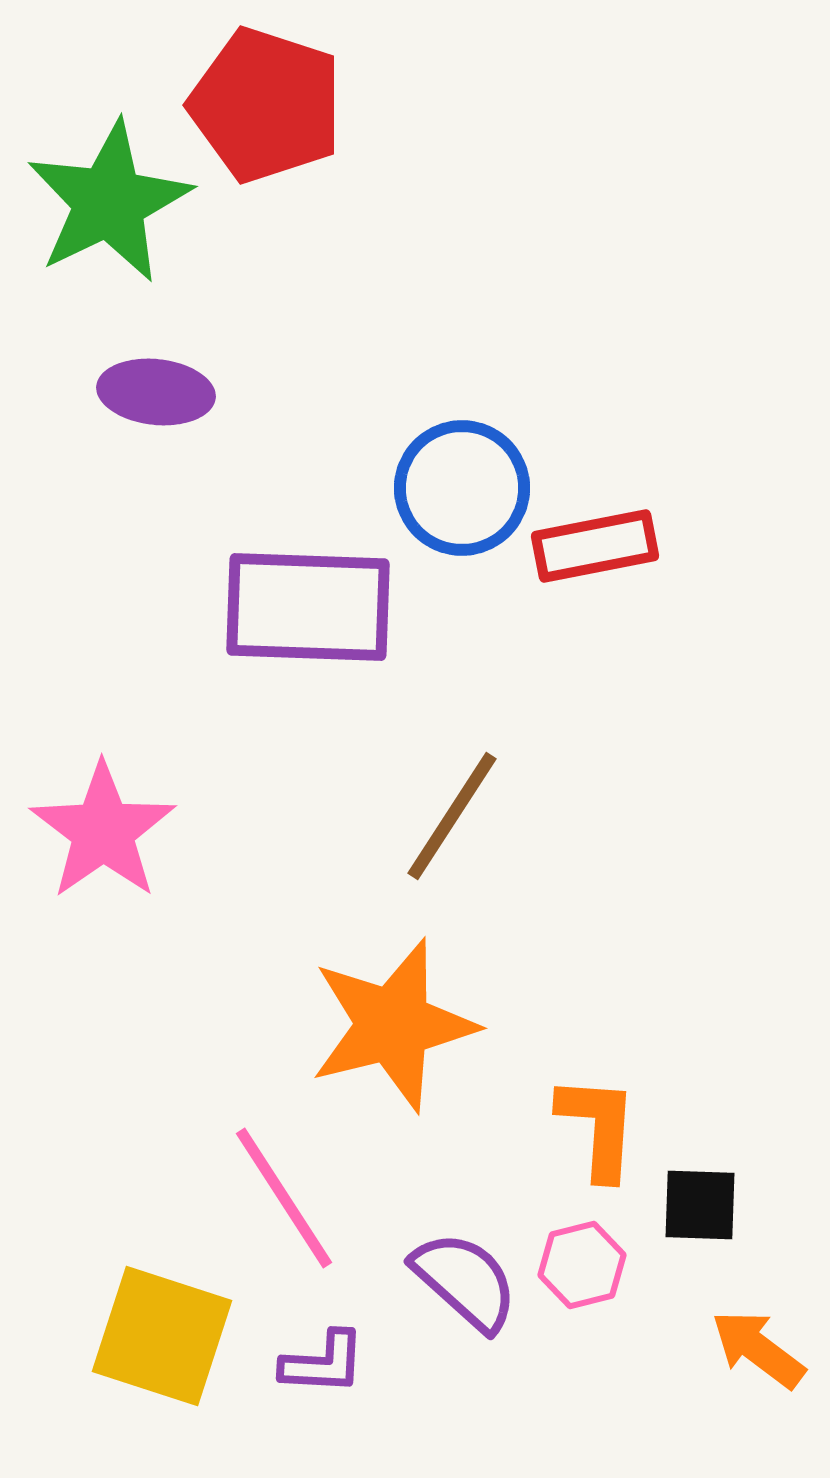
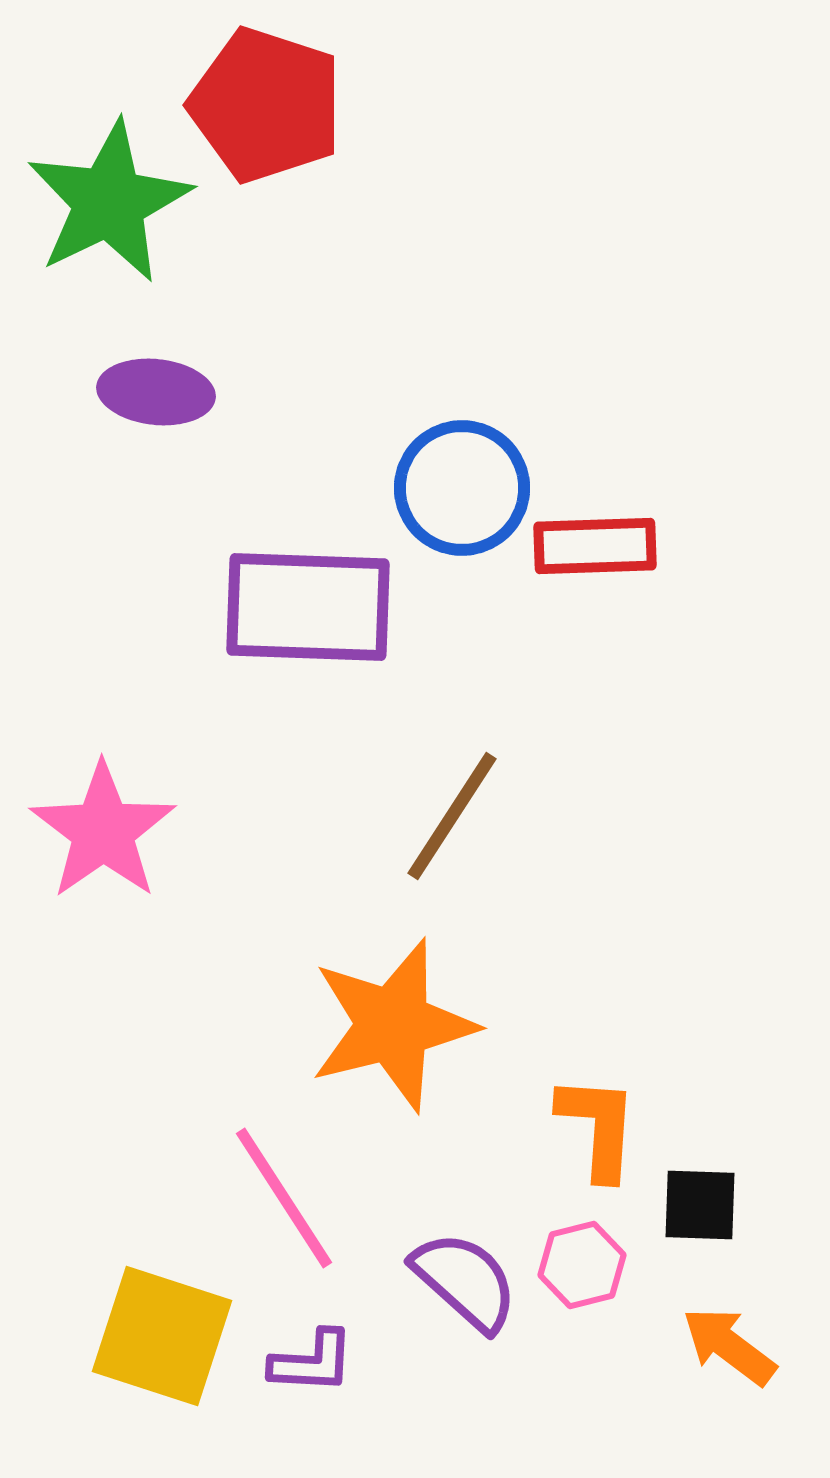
red rectangle: rotated 9 degrees clockwise
orange arrow: moved 29 px left, 3 px up
purple L-shape: moved 11 px left, 1 px up
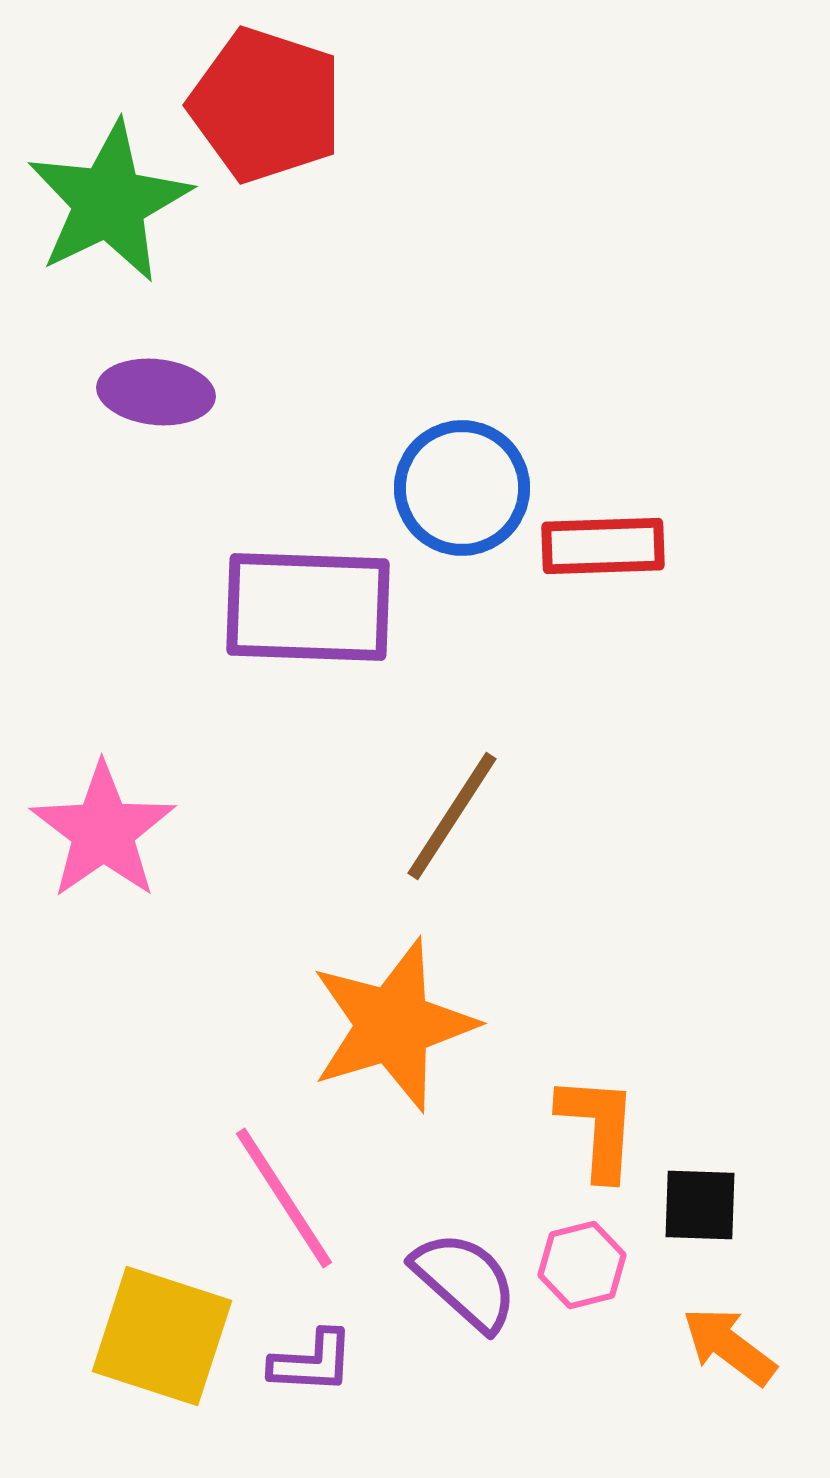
red rectangle: moved 8 px right
orange star: rotated 3 degrees counterclockwise
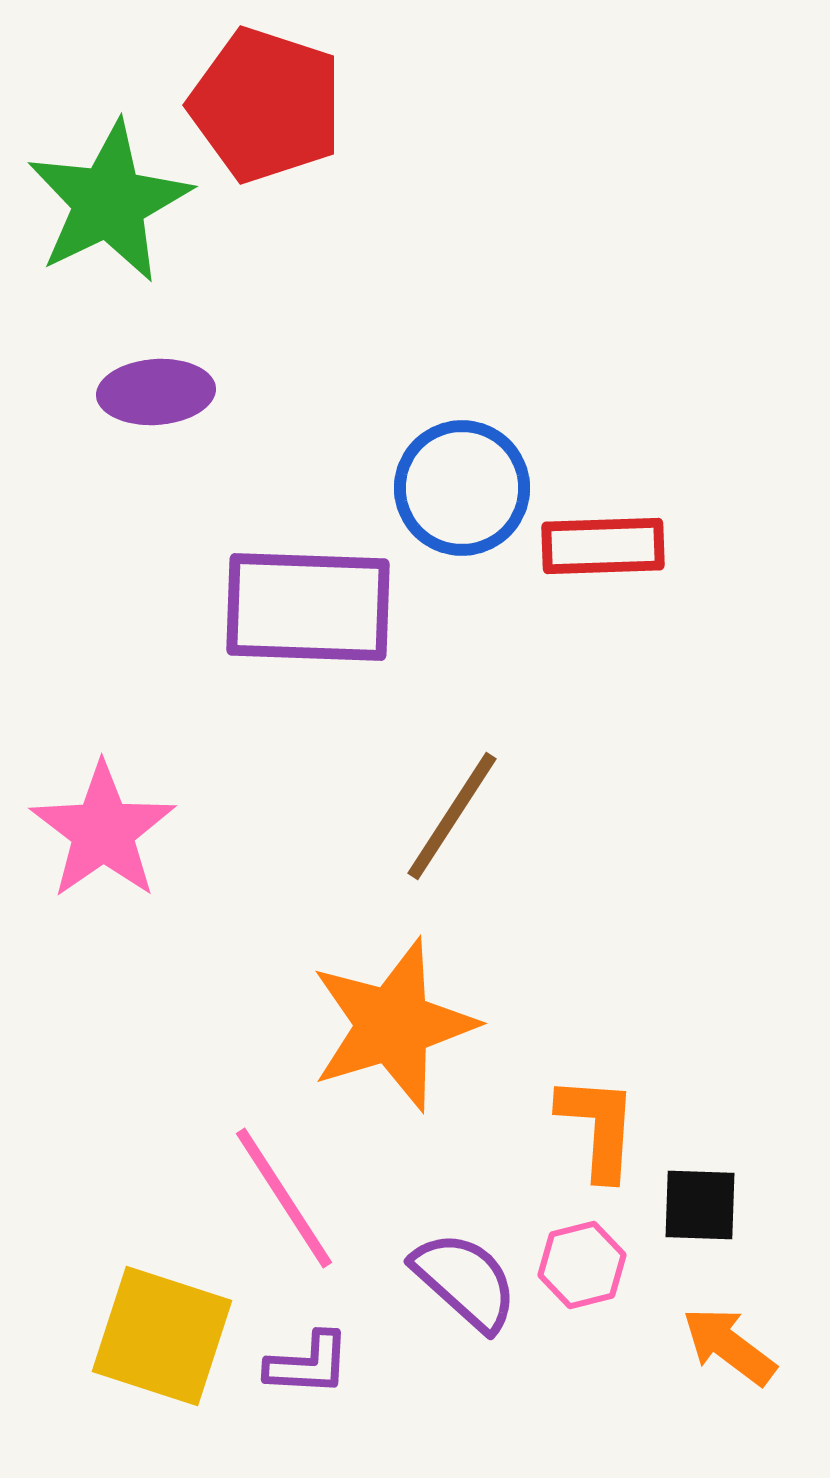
purple ellipse: rotated 10 degrees counterclockwise
purple L-shape: moved 4 px left, 2 px down
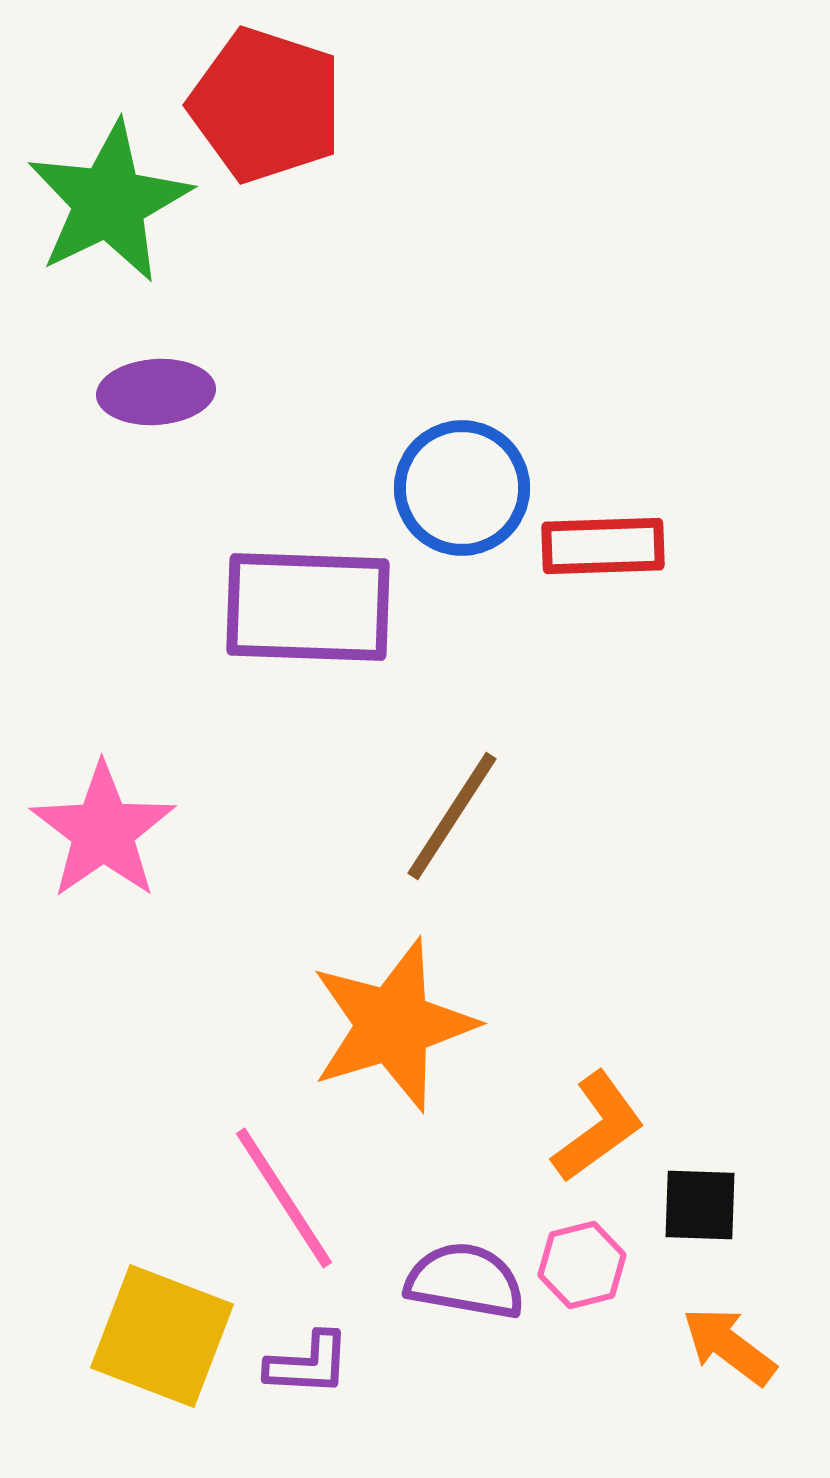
orange L-shape: rotated 50 degrees clockwise
purple semicircle: rotated 32 degrees counterclockwise
yellow square: rotated 3 degrees clockwise
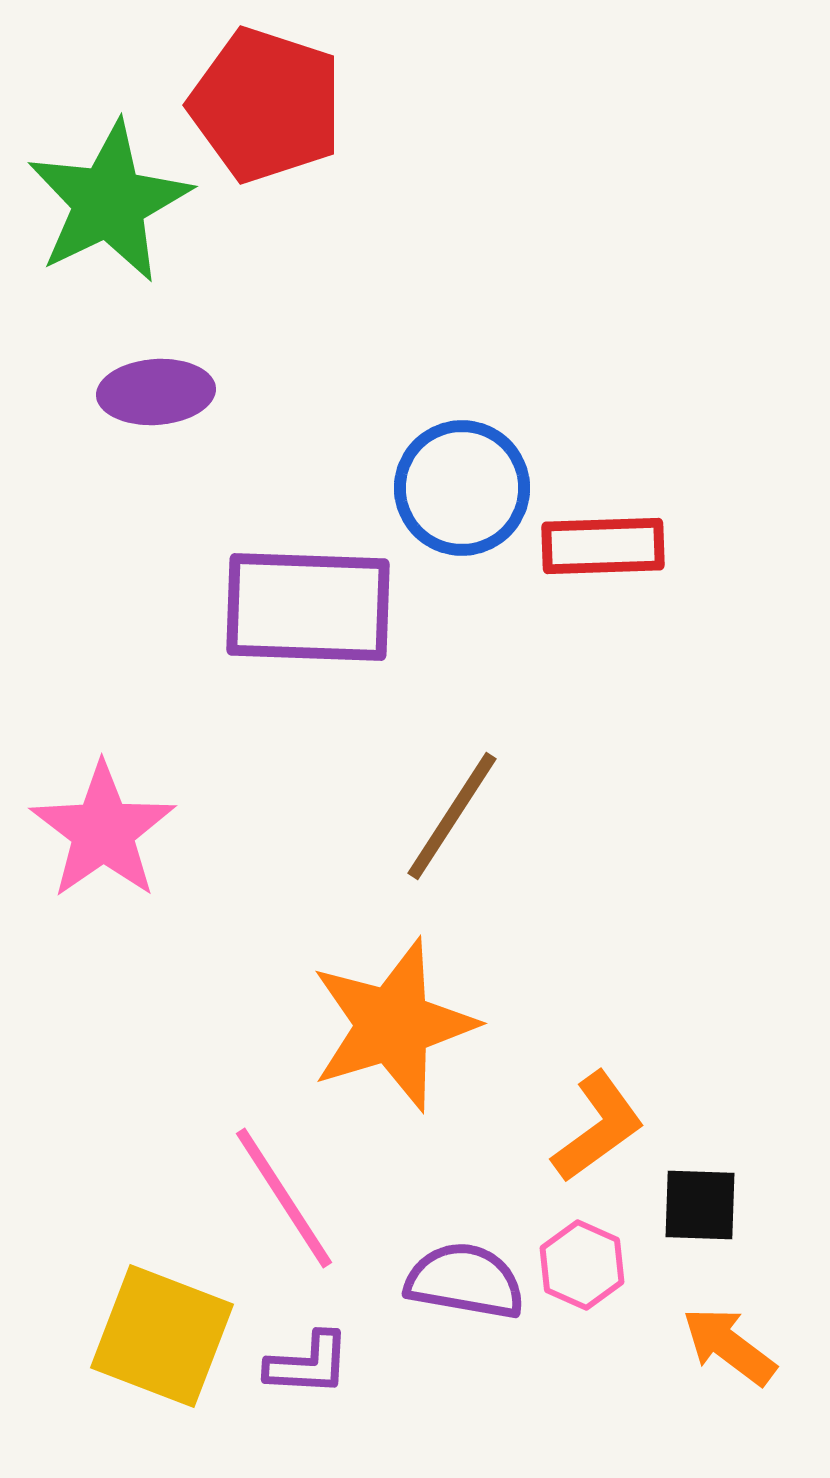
pink hexagon: rotated 22 degrees counterclockwise
